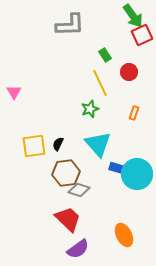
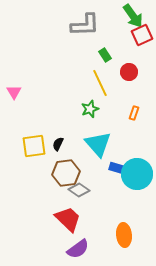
gray L-shape: moved 15 px right
gray diamond: rotated 15 degrees clockwise
orange ellipse: rotated 20 degrees clockwise
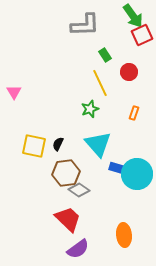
yellow square: rotated 20 degrees clockwise
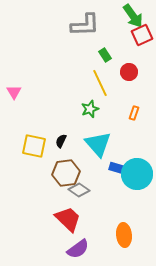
black semicircle: moved 3 px right, 3 px up
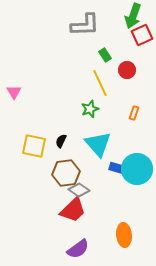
green arrow: rotated 55 degrees clockwise
red circle: moved 2 px left, 2 px up
cyan circle: moved 5 px up
red trapezoid: moved 5 px right, 9 px up; rotated 92 degrees clockwise
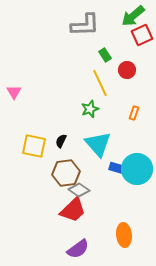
green arrow: rotated 30 degrees clockwise
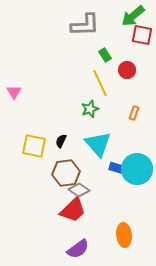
red square: rotated 35 degrees clockwise
